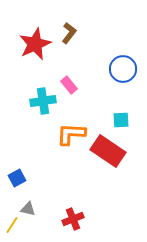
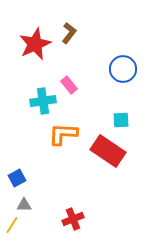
orange L-shape: moved 8 px left
gray triangle: moved 4 px left, 4 px up; rotated 14 degrees counterclockwise
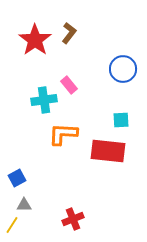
red star: moved 4 px up; rotated 12 degrees counterclockwise
cyan cross: moved 1 px right, 1 px up
red rectangle: rotated 28 degrees counterclockwise
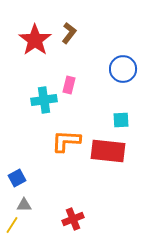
pink rectangle: rotated 54 degrees clockwise
orange L-shape: moved 3 px right, 7 px down
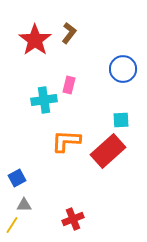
red rectangle: rotated 48 degrees counterclockwise
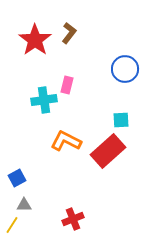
blue circle: moved 2 px right
pink rectangle: moved 2 px left
orange L-shape: rotated 24 degrees clockwise
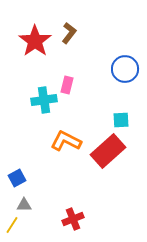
red star: moved 1 px down
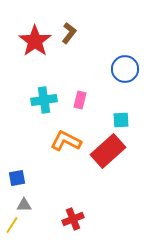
pink rectangle: moved 13 px right, 15 px down
blue square: rotated 18 degrees clockwise
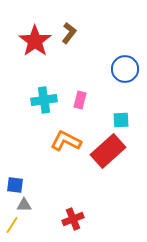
blue square: moved 2 px left, 7 px down; rotated 18 degrees clockwise
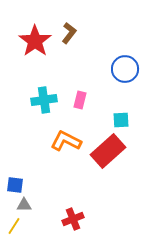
yellow line: moved 2 px right, 1 px down
